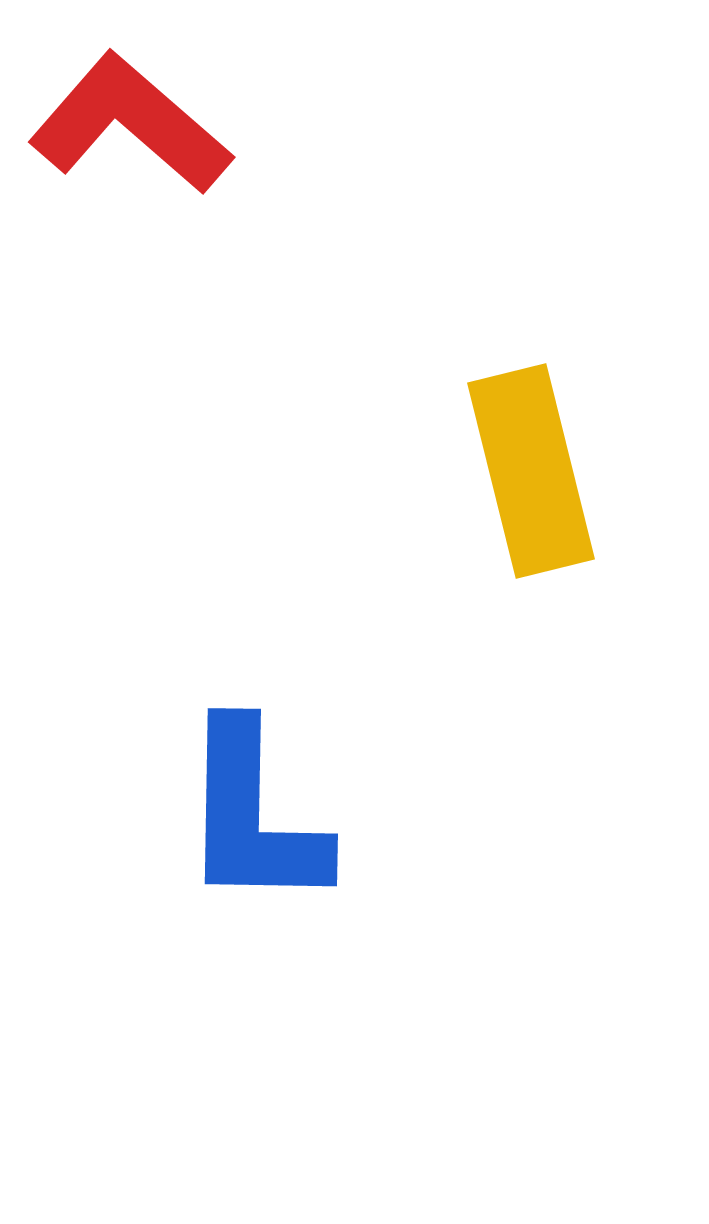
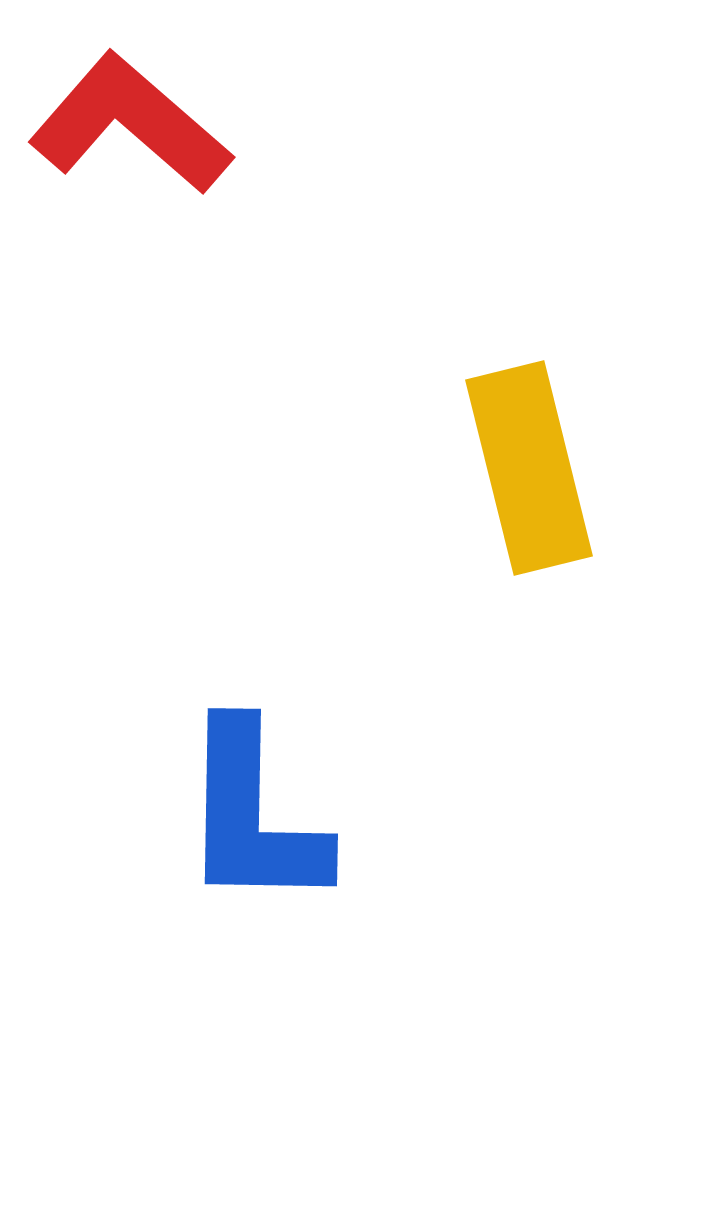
yellow rectangle: moved 2 px left, 3 px up
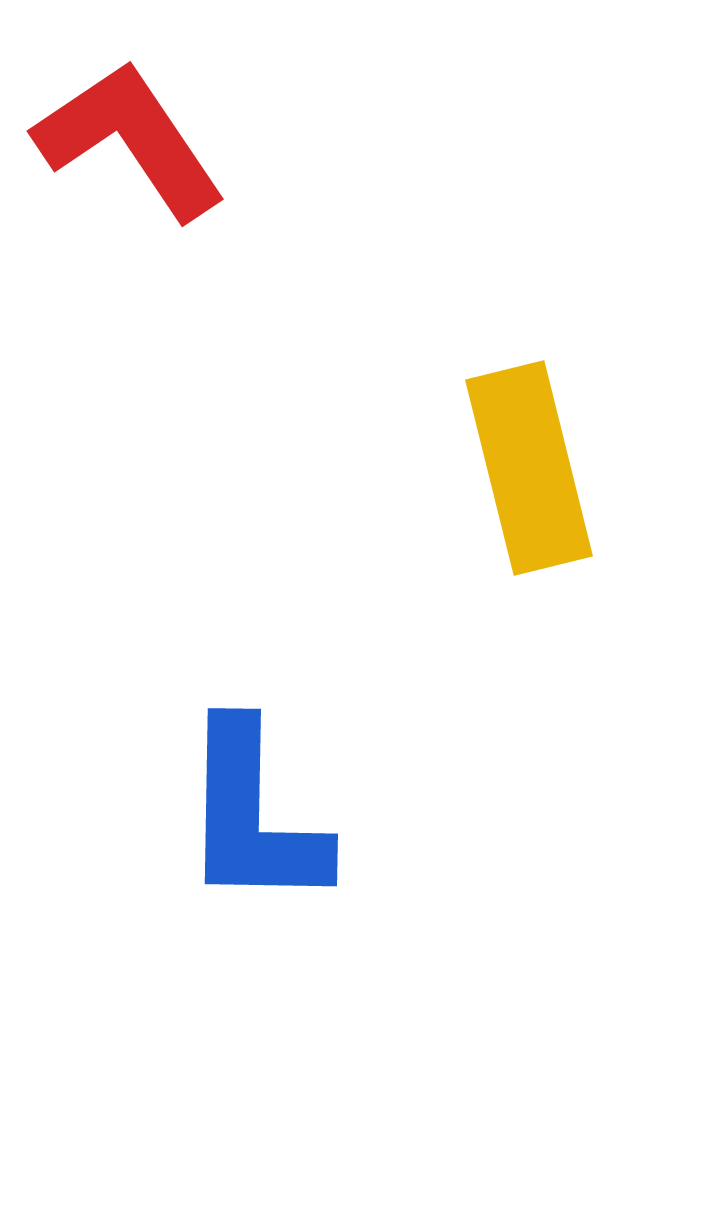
red L-shape: moved 16 px down; rotated 15 degrees clockwise
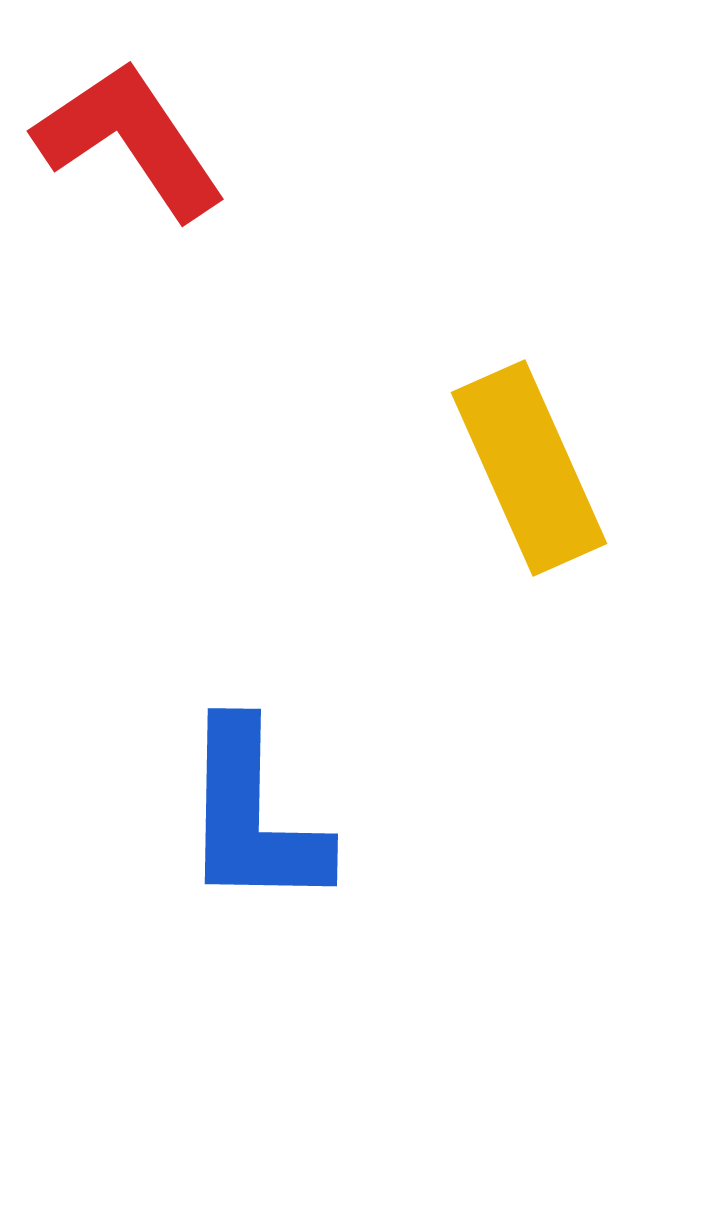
yellow rectangle: rotated 10 degrees counterclockwise
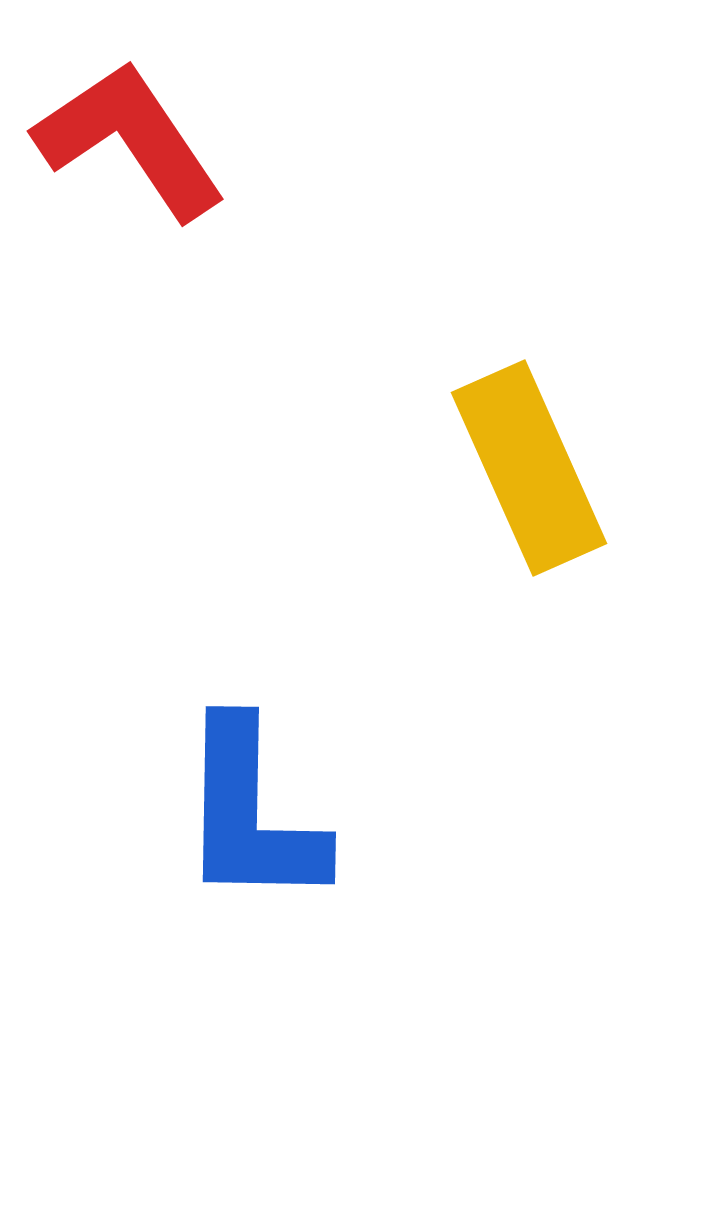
blue L-shape: moved 2 px left, 2 px up
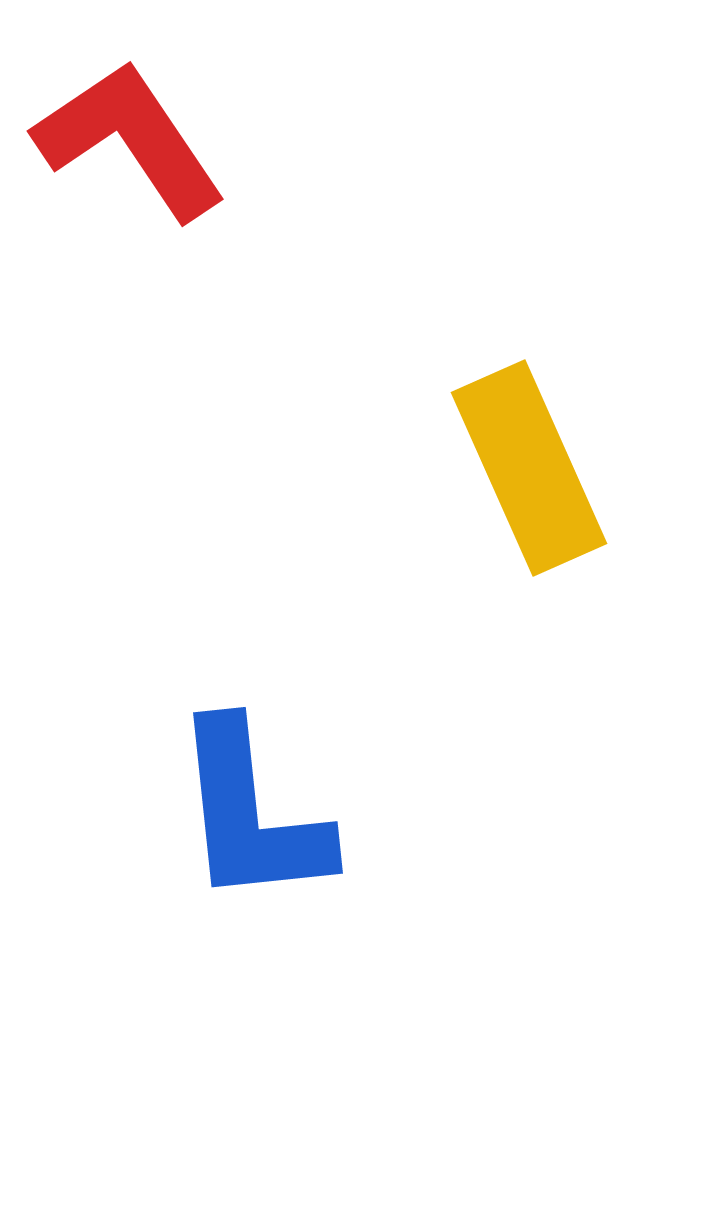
blue L-shape: rotated 7 degrees counterclockwise
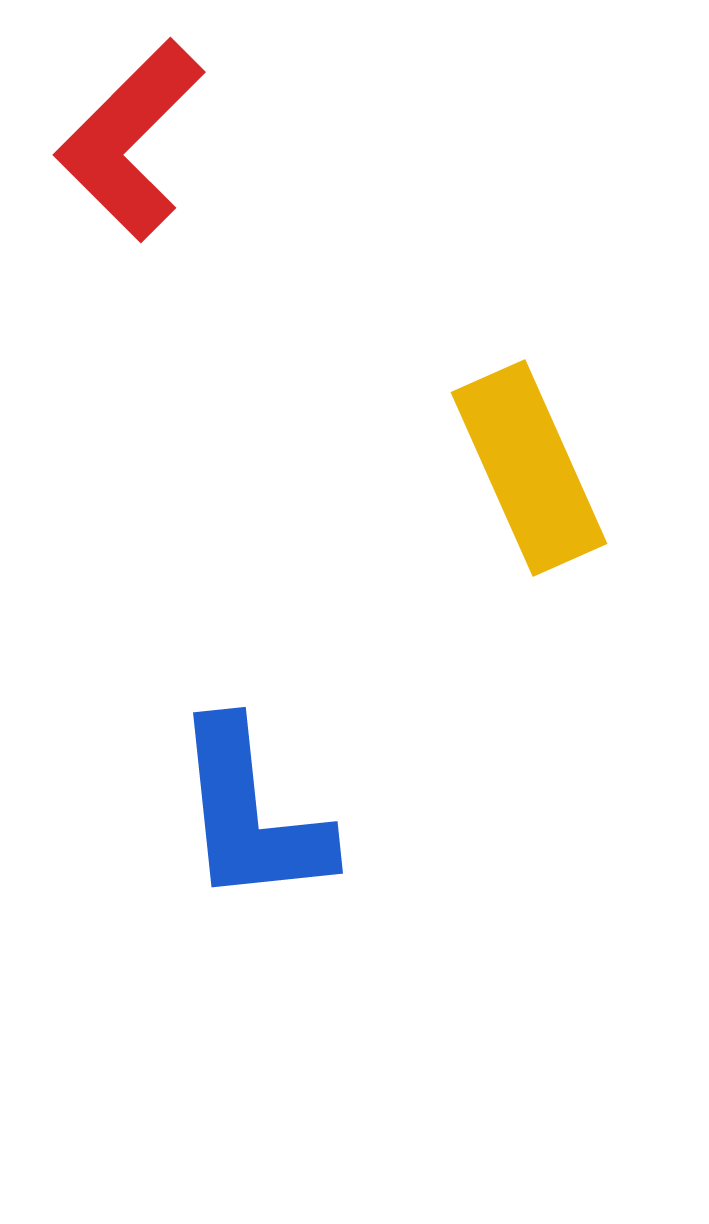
red L-shape: rotated 101 degrees counterclockwise
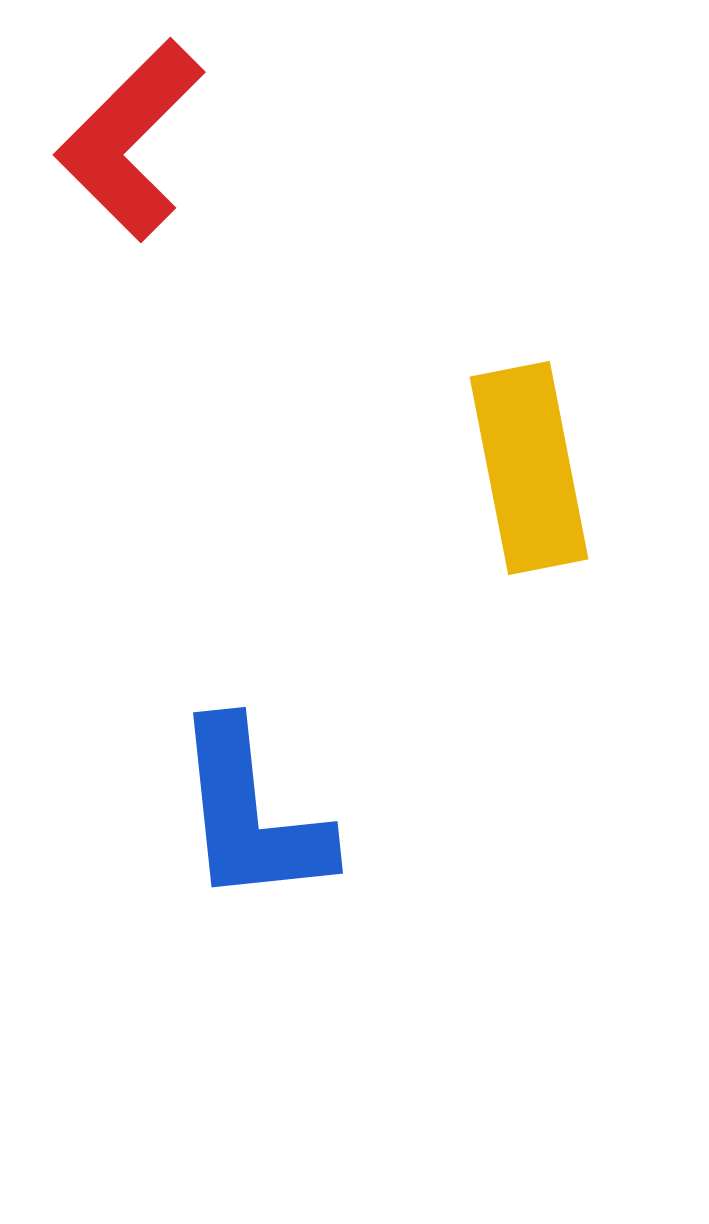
yellow rectangle: rotated 13 degrees clockwise
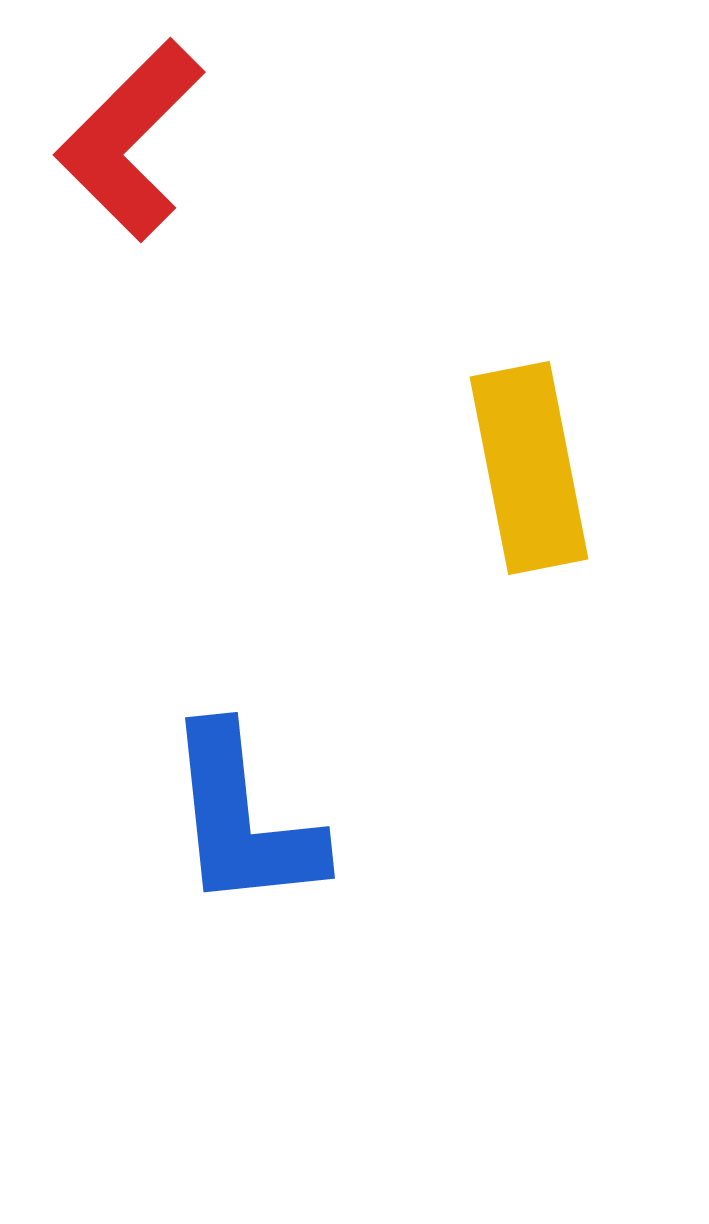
blue L-shape: moved 8 px left, 5 px down
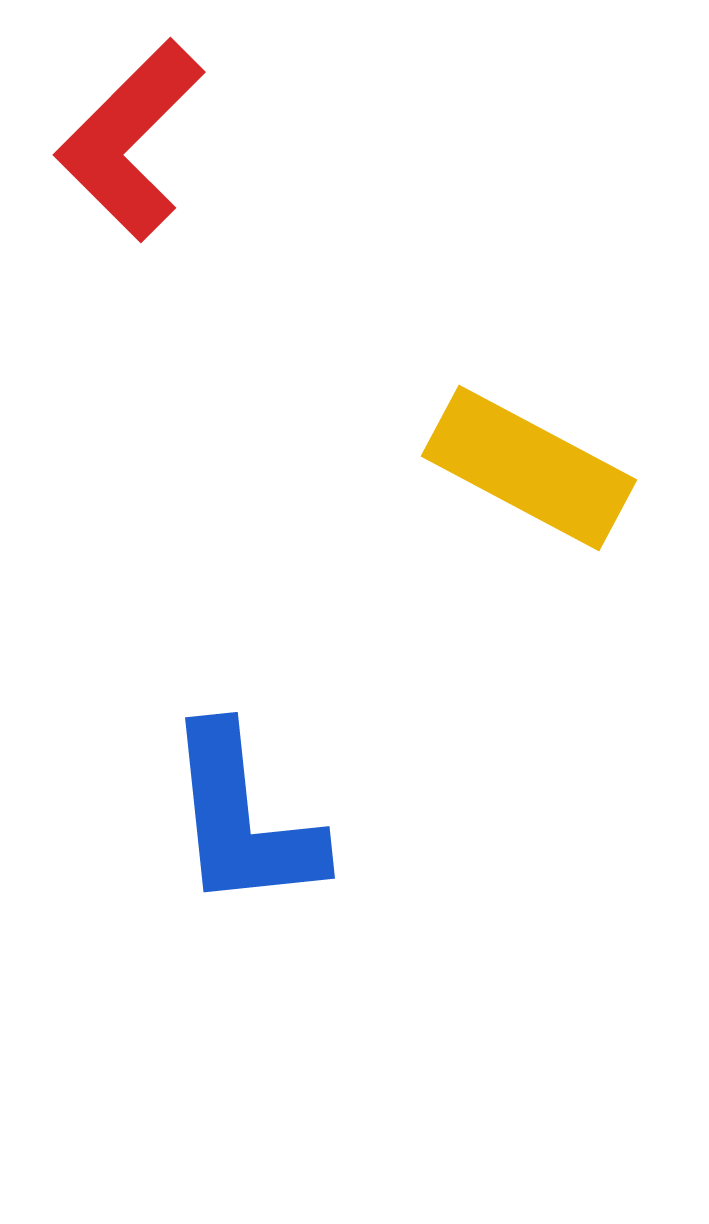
yellow rectangle: rotated 51 degrees counterclockwise
